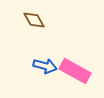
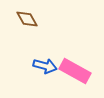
brown diamond: moved 7 px left, 1 px up
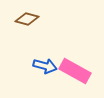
brown diamond: rotated 45 degrees counterclockwise
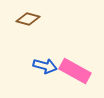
brown diamond: moved 1 px right
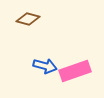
pink rectangle: rotated 48 degrees counterclockwise
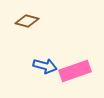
brown diamond: moved 1 px left, 2 px down
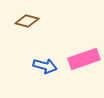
pink rectangle: moved 9 px right, 12 px up
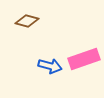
blue arrow: moved 5 px right
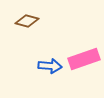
blue arrow: rotated 10 degrees counterclockwise
